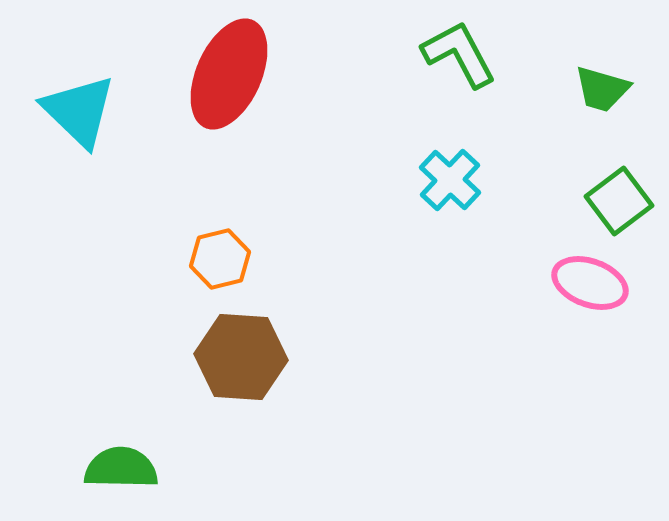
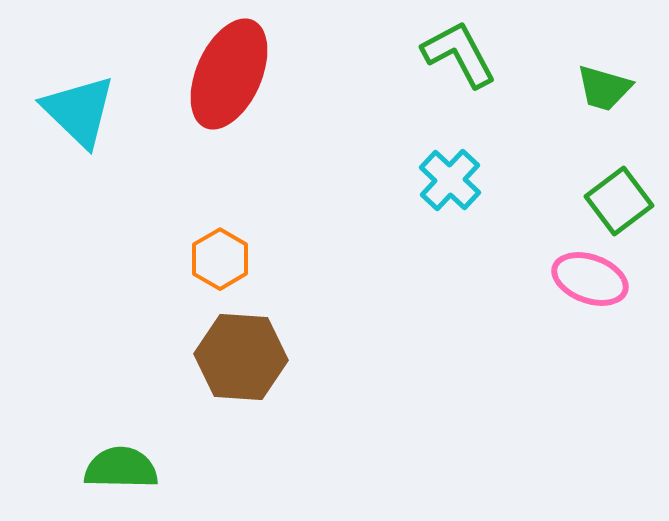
green trapezoid: moved 2 px right, 1 px up
orange hexagon: rotated 16 degrees counterclockwise
pink ellipse: moved 4 px up
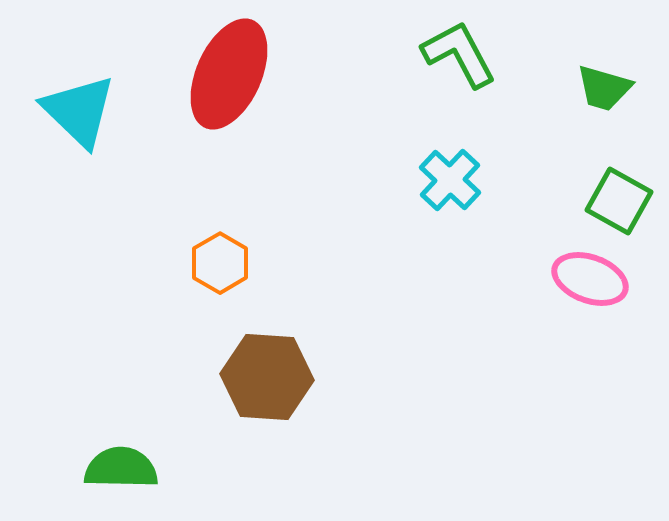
green square: rotated 24 degrees counterclockwise
orange hexagon: moved 4 px down
brown hexagon: moved 26 px right, 20 px down
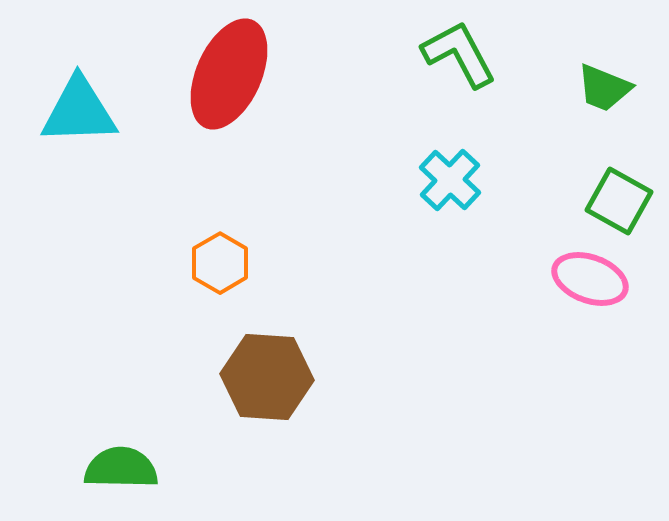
green trapezoid: rotated 6 degrees clockwise
cyan triangle: rotated 46 degrees counterclockwise
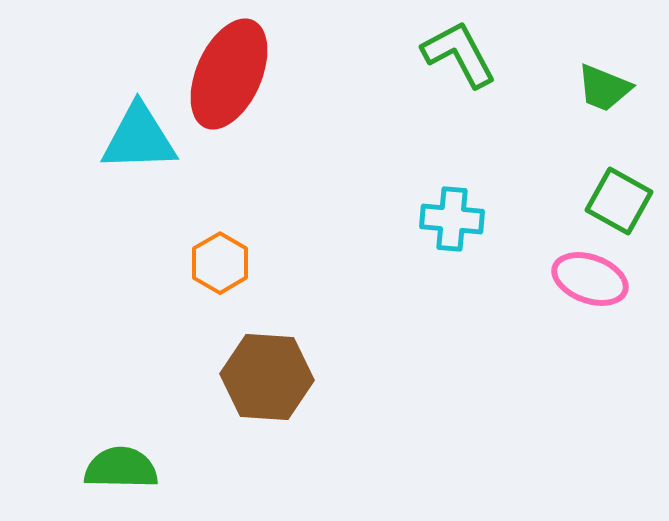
cyan triangle: moved 60 px right, 27 px down
cyan cross: moved 2 px right, 39 px down; rotated 38 degrees counterclockwise
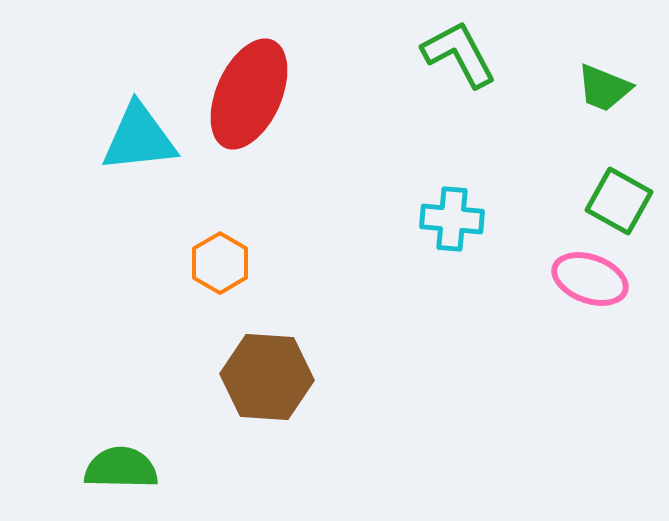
red ellipse: moved 20 px right, 20 px down
cyan triangle: rotated 4 degrees counterclockwise
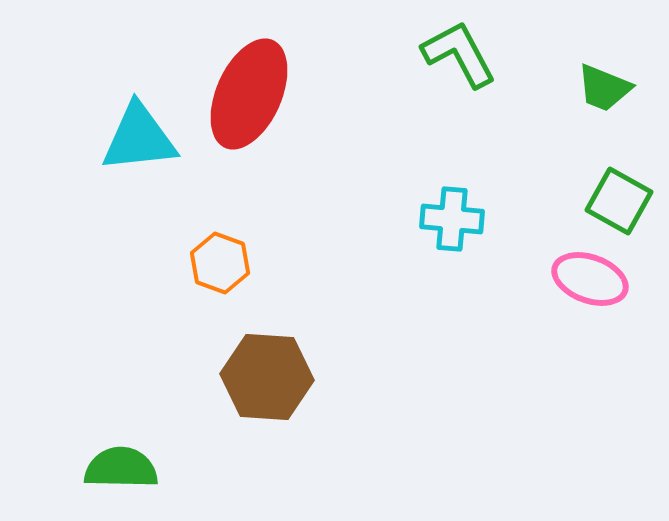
orange hexagon: rotated 10 degrees counterclockwise
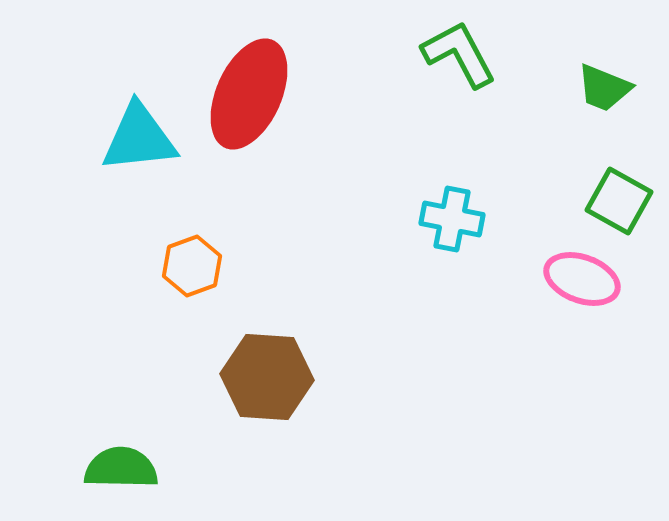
cyan cross: rotated 6 degrees clockwise
orange hexagon: moved 28 px left, 3 px down; rotated 20 degrees clockwise
pink ellipse: moved 8 px left
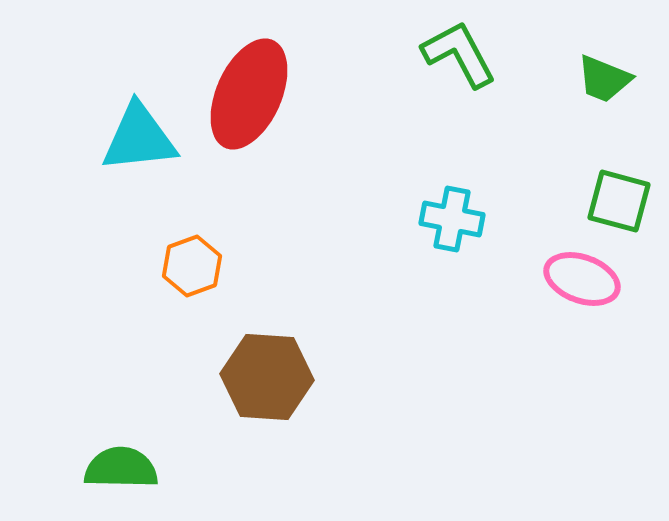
green trapezoid: moved 9 px up
green square: rotated 14 degrees counterclockwise
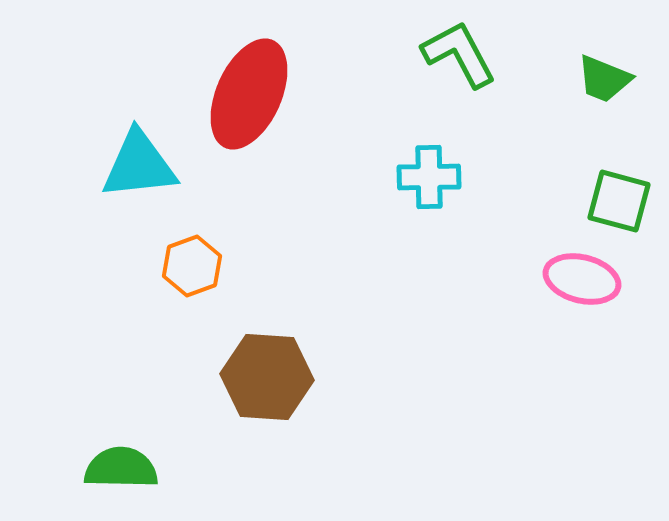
cyan triangle: moved 27 px down
cyan cross: moved 23 px left, 42 px up; rotated 12 degrees counterclockwise
pink ellipse: rotated 6 degrees counterclockwise
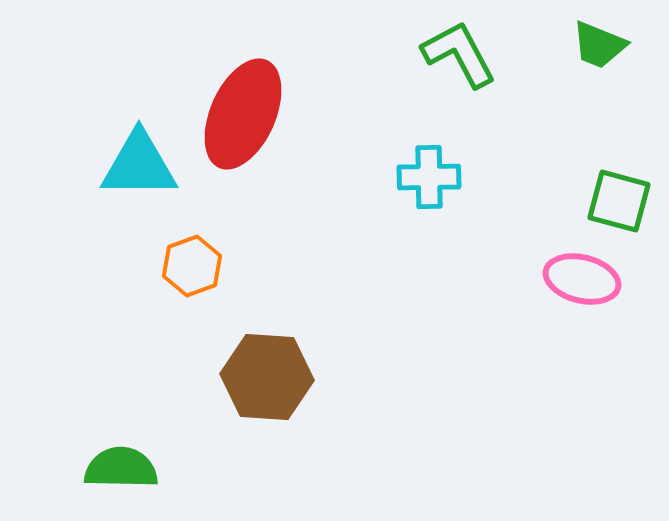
green trapezoid: moved 5 px left, 34 px up
red ellipse: moved 6 px left, 20 px down
cyan triangle: rotated 6 degrees clockwise
